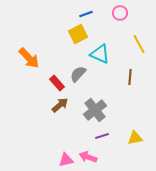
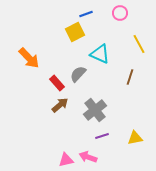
yellow square: moved 3 px left, 2 px up
brown line: rotated 14 degrees clockwise
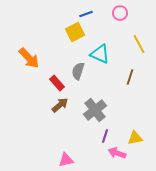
gray semicircle: moved 3 px up; rotated 24 degrees counterclockwise
purple line: moved 3 px right; rotated 56 degrees counterclockwise
pink arrow: moved 29 px right, 4 px up
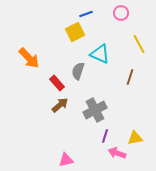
pink circle: moved 1 px right
gray cross: rotated 10 degrees clockwise
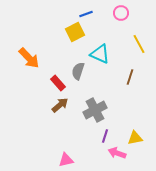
red rectangle: moved 1 px right
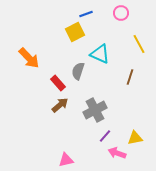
purple line: rotated 24 degrees clockwise
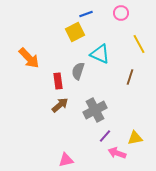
red rectangle: moved 2 px up; rotated 35 degrees clockwise
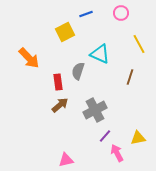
yellow square: moved 10 px left
red rectangle: moved 1 px down
yellow triangle: moved 3 px right
pink arrow: rotated 42 degrees clockwise
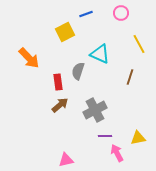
purple line: rotated 48 degrees clockwise
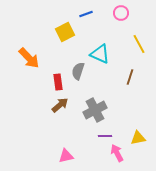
pink triangle: moved 4 px up
